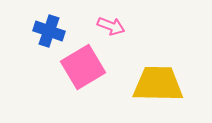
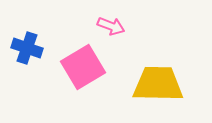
blue cross: moved 22 px left, 17 px down
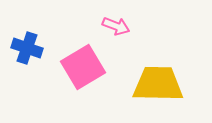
pink arrow: moved 5 px right
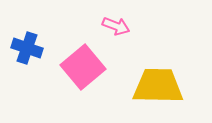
pink square: rotated 9 degrees counterclockwise
yellow trapezoid: moved 2 px down
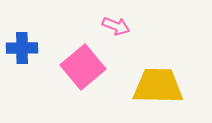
blue cross: moved 5 px left; rotated 20 degrees counterclockwise
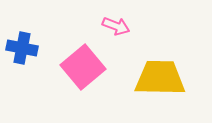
blue cross: rotated 12 degrees clockwise
yellow trapezoid: moved 2 px right, 8 px up
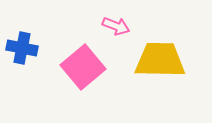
yellow trapezoid: moved 18 px up
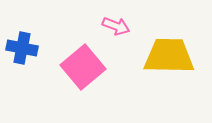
yellow trapezoid: moved 9 px right, 4 px up
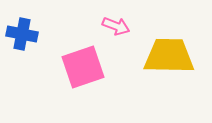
blue cross: moved 14 px up
pink square: rotated 21 degrees clockwise
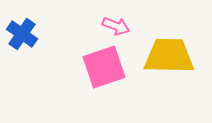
blue cross: rotated 24 degrees clockwise
pink square: moved 21 px right
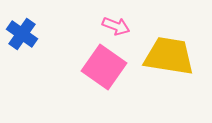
yellow trapezoid: rotated 8 degrees clockwise
pink square: rotated 36 degrees counterclockwise
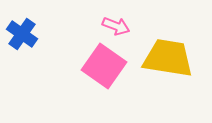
yellow trapezoid: moved 1 px left, 2 px down
pink square: moved 1 px up
